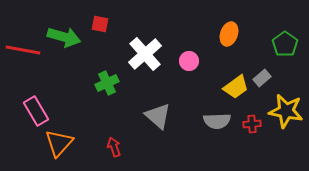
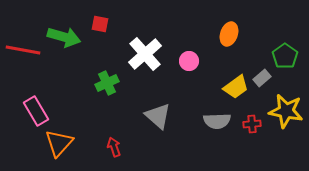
green pentagon: moved 12 px down
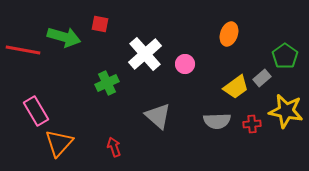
pink circle: moved 4 px left, 3 px down
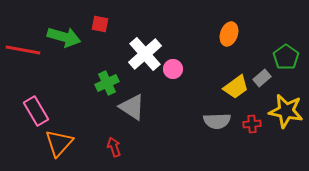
green pentagon: moved 1 px right, 1 px down
pink circle: moved 12 px left, 5 px down
gray triangle: moved 26 px left, 9 px up; rotated 8 degrees counterclockwise
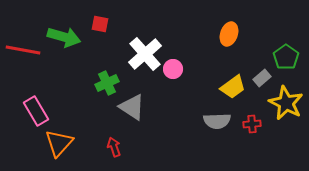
yellow trapezoid: moved 3 px left
yellow star: moved 8 px up; rotated 16 degrees clockwise
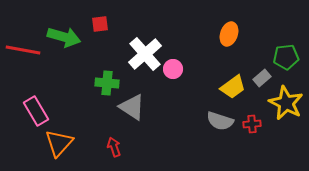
red square: rotated 18 degrees counterclockwise
green pentagon: rotated 30 degrees clockwise
green cross: rotated 30 degrees clockwise
gray semicircle: moved 3 px right; rotated 20 degrees clockwise
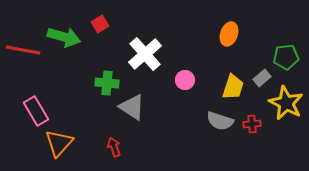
red square: rotated 24 degrees counterclockwise
pink circle: moved 12 px right, 11 px down
yellow trapezoid: rotated 36 degrees counterclockwise
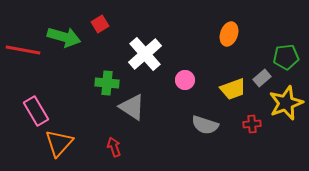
yellow trapezoid: moved 2 px down; rotated 52 degrees clockwise
yellow star: rotated 24 degrees clockwise
gray semicircle: moved 15 px left, 4 px down
